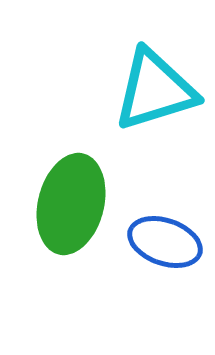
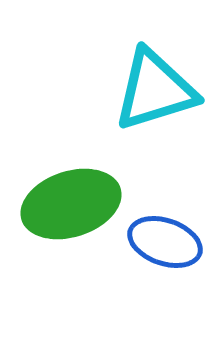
green ellipse: rotated 58 degrees clockwise
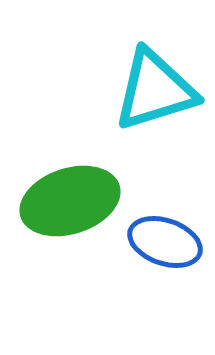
green ellipse: moved 1 px left, 3 px up
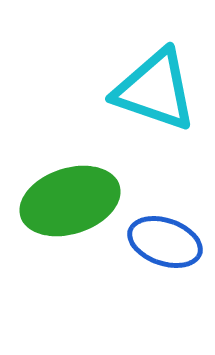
cyan triangle: rotated 36 degrees clockwise
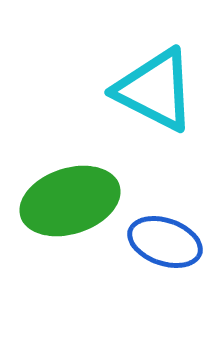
cyan triangle: rotated 8 degrees clockwise
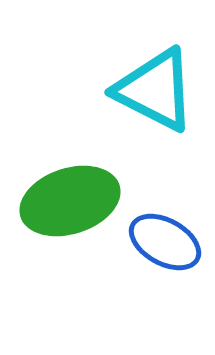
blue ellipse: rotated 10 degrees clockwise
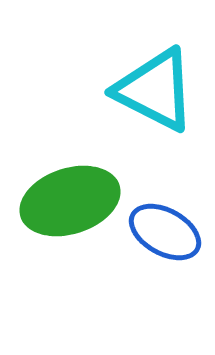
blue ellipse: moved 10 px up
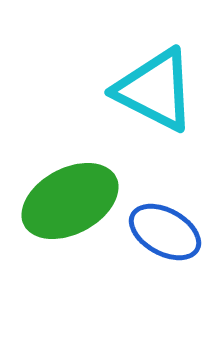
green ellipse: rotated 10 degrees counterclockwise
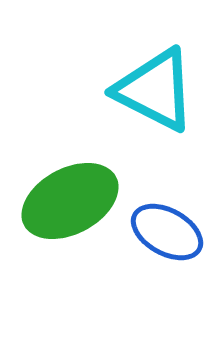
blue ellipse: moved 2 px right
